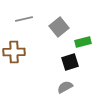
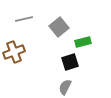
brown cross: rotated 20 degrees counterclockwise
gray semicircle: rotated 35 degrees counterclockwise
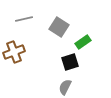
gray square: rotated 18 degrees counterclockwise
green rectangle: rotated 21 degrees counterclockwise
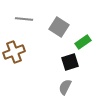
gray line: rotated 18 degrees clockwise
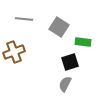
green rectangle: rotated 42 degrees clockwise
gray semicircle: moved 3 px up
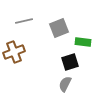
gray line: moved 2 px down; rotated 18 degrees counterclockwise
gray square: moved 1 px down; rotated 36 degrees clockwise
